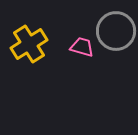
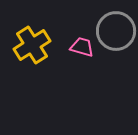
yellow cross: moved 3 px right, 1 px down
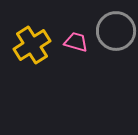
pink trapezoid: moved 6 px left, 5 px up
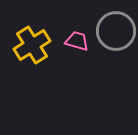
pink trapezoid: moved 1 px right, 1 px up
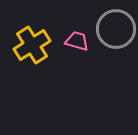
gray circle: moved 2 px up
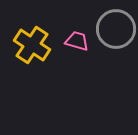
yellow cross: rotated 24 degrees counterclockwise
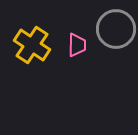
pink trapezoid: moved 4 px down; rotated 75 degrees clockwise
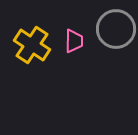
pink trapezoid: moved 3 px left, 4 px up
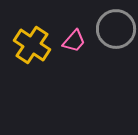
pink trapezoid: rotated 40 degrees clockwise
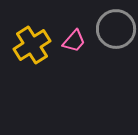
yellow cross: rotated 24 degrees clockwise
